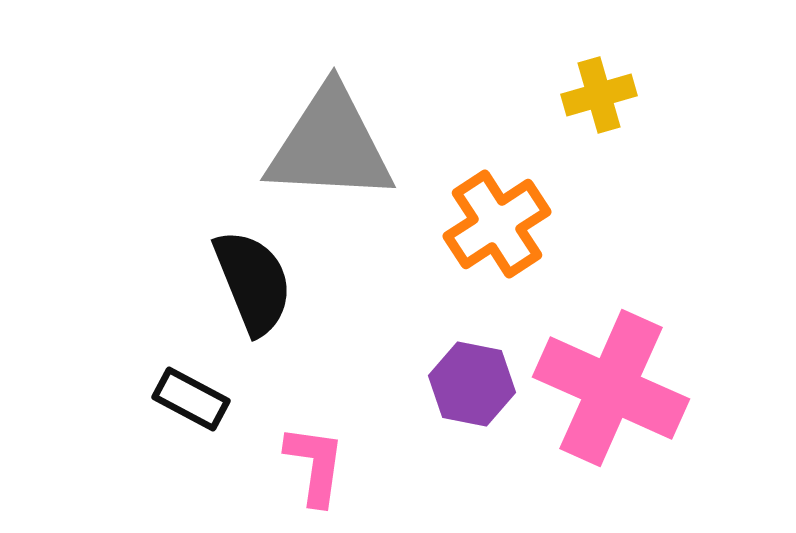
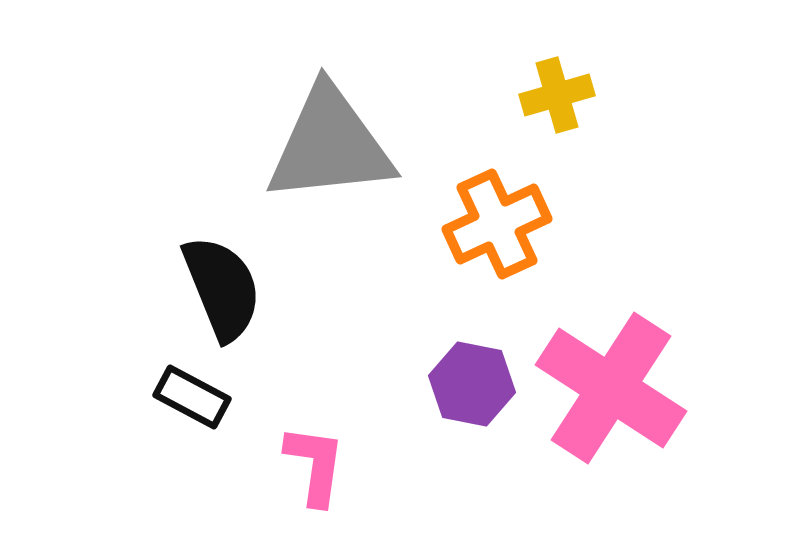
yellow cross: moved 42 px left
gray triangle: rotated 9 degrees counterclockwise
orange cross: rotated 8 degrees clockwise
black semicircle: moved 31 px left, 6 px down
pink cross: rotated 9 degrees clockwise
black rectangle: moved 1 px right, 2 px up
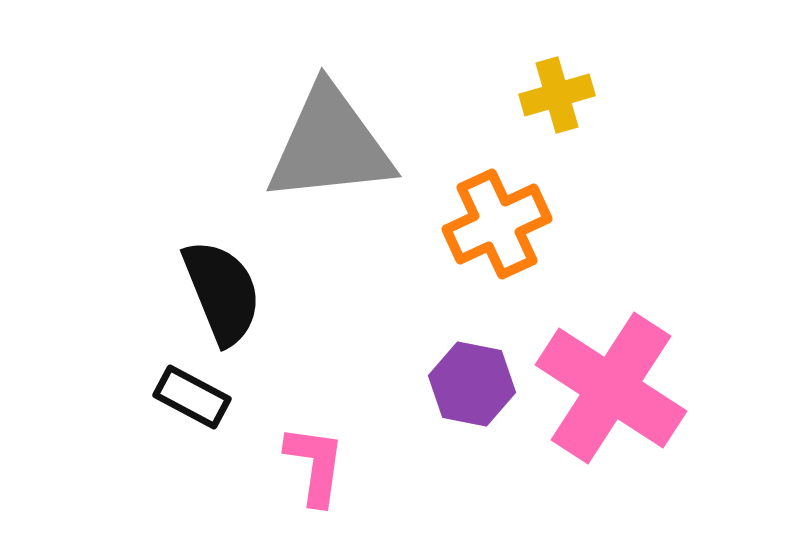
black semicircle: moved 4 px down
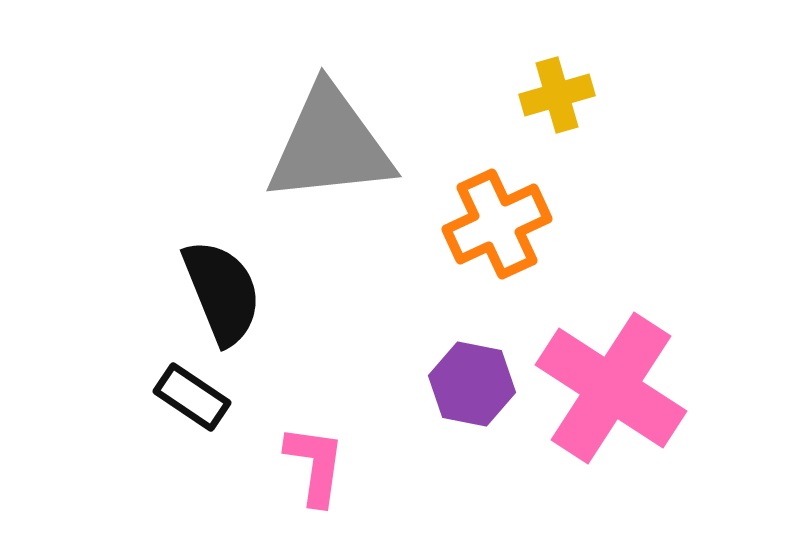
black rectangle: rotated 6 degrees clockwise
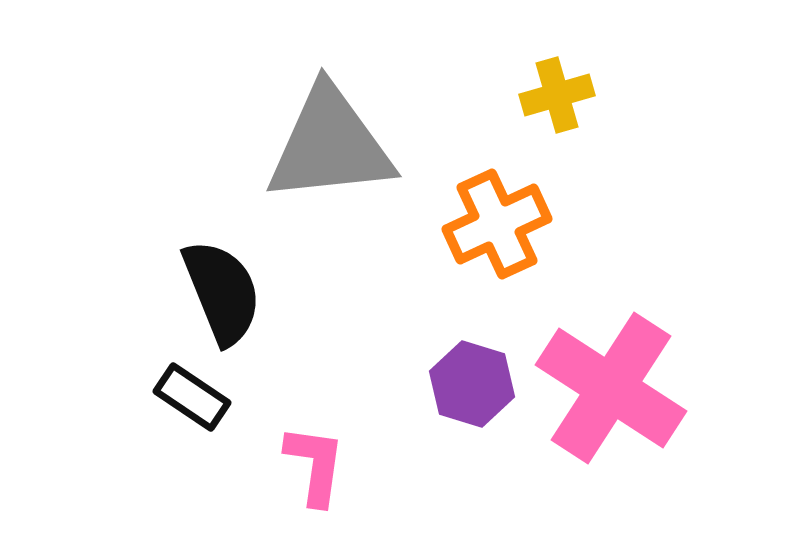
purple hexagon: rotated 6 degrees clockwise
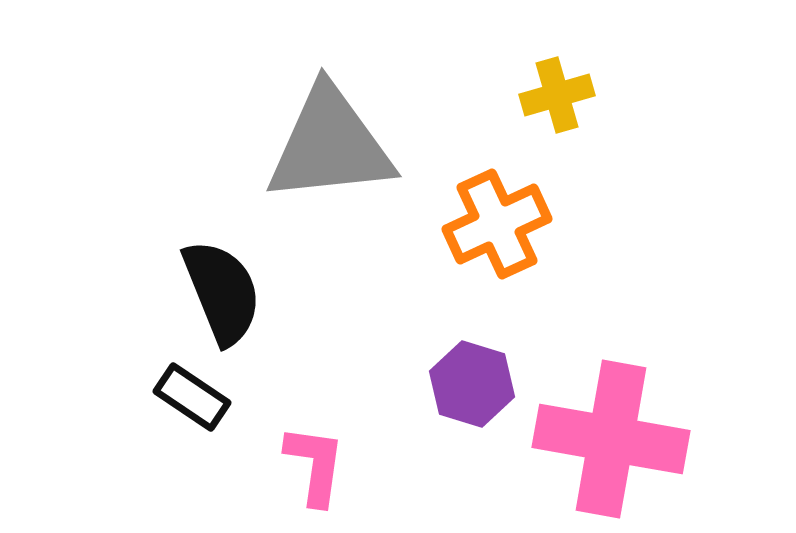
pink cross: moved 51 px down; rotated 23 degrees counterclockwise
